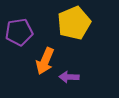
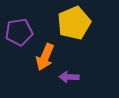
orange arrow: moved 4 px up
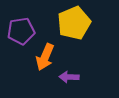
purple pentagon: moved 2 px right, 1 px up
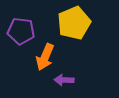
purple pentagon: rotated 16 degrees clockwise
purple arrow: moved 5 px left, 3 px down
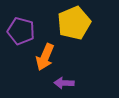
purple pentagon: rotated 8 degrees clockwise
purple arrow: moved 3 px down
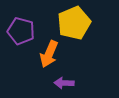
orange arrow: moved 4 px right, 3 px up
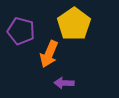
yellow pentagon: moved 1 px down; rotated 12 degrees counterclockwise
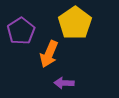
yellow pentagon: moved 1 px right, 1 px up
purple pentagon: rotated 24 degrees clockwise
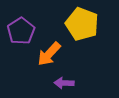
yellow pentagon: moved 7 px right, 1 px down; rotated 16 degrees counterclockwise
orange arrow: rotated 20 degrees clockwise
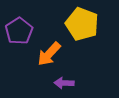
purple pentagon: moved 2 px left
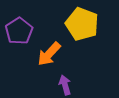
purple arrow: moved 1 px right, 2 px down; rotated 72 degrees clockwise
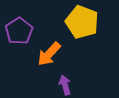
yellow pentagon: moved 2 px up
